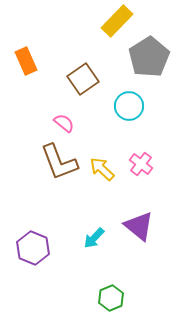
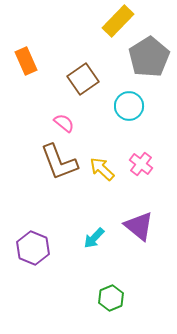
yellow rectangle: moved 1 px right
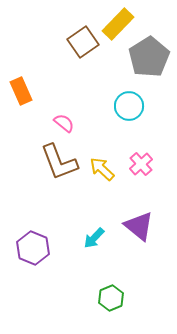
yellow rectangle: moved 3 px down
orange rectangle: moved 5 px left, 30 px down
brown square: moved 37 px up
pink cross: rotated 10 degrees clockwise
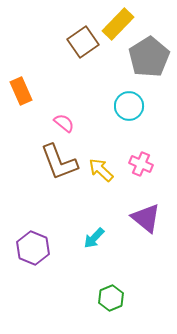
pink cross: rotated 25 degrees counterclockwise
yellow arrow: moved 1 px left, 1 px down
purple triangle: moved 7 px right, 8 px up
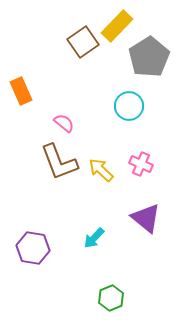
yellow rectangle: moved 1 px left, 2 px down
purple hexagon: rotated 12 degrees counterclockwise
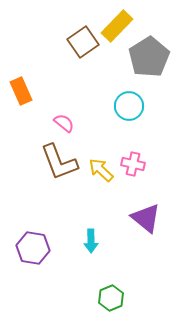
pink cross: moved 8 px left; rotated 10 degrees counterclockwise
cyan arrow: moved 3 px left, 3 px down; rotated 45 degrees counterclockwise
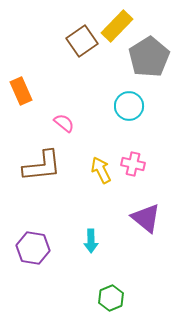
brown square: moved 1 px left, 1 px up
brown L-shape: moved 17 px left, 4 px down; rotated 75 degrees counterclockwise
yellow arrow: rotated 20 degrees clockwise
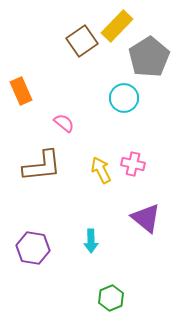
cyan circle: moved 5 px left, 8 px up
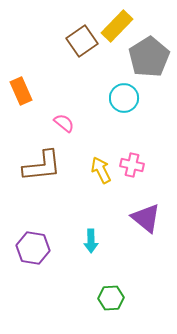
pink cross: moved 1 px left, 1 px down
green hexagon: rotated 20 degrees clockwise
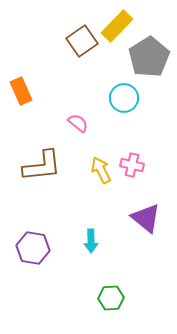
pink semicircle: moved 14 px right
